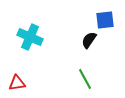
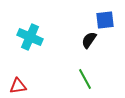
red triangle: moved 1 px right, 3 px down
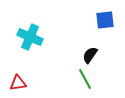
black semicircle: moved 1 px right, 15 px down
red triangle: moved 3 px up
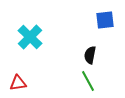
cyan cross: rotated 20 degrees clockwise
black semicircle: rotated 24 degrees counterclockwise
green line: moved 3 px right, 2 px down
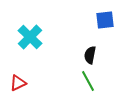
red triangle: rotated 18 degrees counterclockwise
